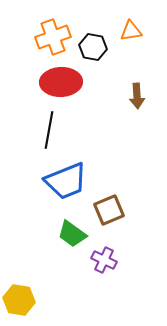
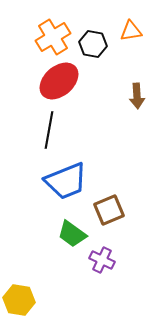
orange cross: rotated 12 degrees counterclockwise
black hexagon: moved 3 px up
red ellipse: moved 2 px left, 1 px up; rotated 39 degrees counterclockwise
purple cross: moved 2 px left
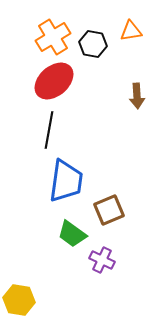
red ellipse: moved 5 px left
blue trapezoid: rotated 60 degrees counterclockwise
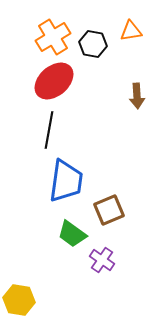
purple cross: rotated 10 degrees clockwise
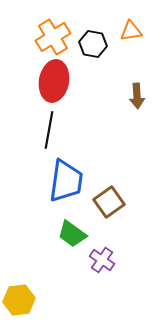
red ellipse: rotated 39 degrees counterclockwise
brown square: moved 8 px up; rotated 12 degrees counterclockwise
yellow hexagon: rotated 16 degrees counterclockwise
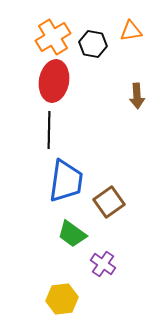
black line: rotated 9 degrees counterclockwise
purple cross: moved 1 px right, 4 px down
yellow hexagon: moved 43 px right, 1 px up
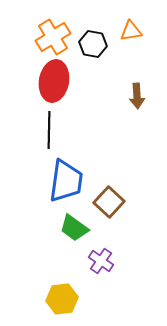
brown square: rotated 12 degrees counterclockwise
green trapezoid: moved 2 px right, 6 px up
purple cross: moved 2 px left, 3 px up
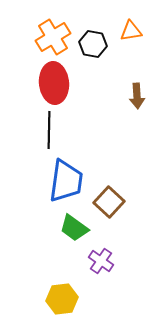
red ellipse: moved 2 px down; rotated 15 degrees counterclockwise
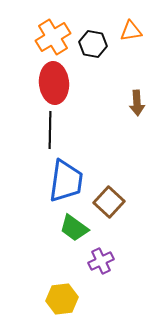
brown arrow: moved 7 px down
black line: moved 1 px right
purple cross: rotated 30 degrees clockwise
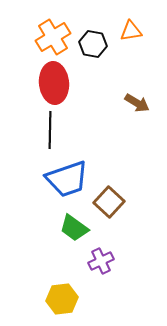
brown arrow: rotated 55 degrees counterclockwise
blue trapezoid: moved 1 px right, 2 px up; rotated 63 degrees clockwise
